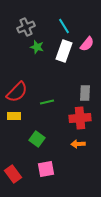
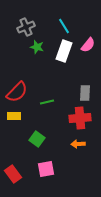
pink semicircle: moved 1 px right, 1 px down
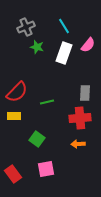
white rectangle: moved 2 px down
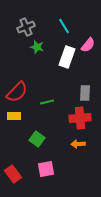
white rectangle: moved 3 px right, 4 px down
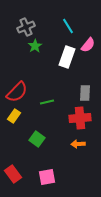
cyan line: moved 4 px right
green star: moved 2 px left, 1 px up; rotated 24 degrees clockwise
yellow rectangle: rotated 56 degrees counterclockwise
pink square: moved 1 px right, 8 px down
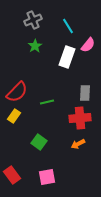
gray cross: moved 7 px right, 7 px up
green square: moved 2 px right, 3 px down
orange arrow: rotated 24 degrees counterclockwise
red rectangle: moved 1 px left, 1 px down
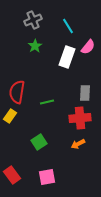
pink semicircle: moved 2 px down
red semicircle: rotated 145 degrees clockwise
yellow rectangle: moved 4 px left
green square: rotated 21 degrees clockwise
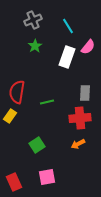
green square: moved 2 px left, 3 px down
red rectangle: moved 2 px right, 7 px down; rotated 12 degrees clockwise
